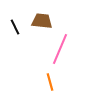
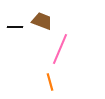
brown trapezoid: rotated 15 degrees clockwise
black line: rotated 63 degrees counterclockwise
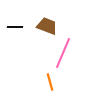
brown trapezoid: moved 5 px right, 5 px down
pink line: moved 3 px right, 4 px down
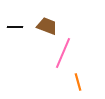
orange line: moved 28 px right
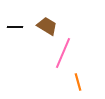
brown trapezoid: rotated 10 degrees clockwise
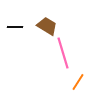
pink line: rotated 40 degrees counterclockwise
orange line: rotated 48 degrees clockwise
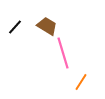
black line: rotated 49 degrees counterclockwise
orange line: moved 3 px right
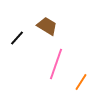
black line: moved 2 px right, 11 px down
pink line: moved 7 px left, 11 px down; rotated 36 degrees clockwise
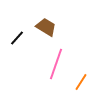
brown trapezoid: moved 1 px left, 1 px down
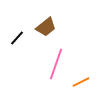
brown trapezoid: rotated 110 degrees clockwise
orange line: rotated 30 degrees clockwise
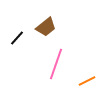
orange line: moved 6 px right, 1 px up
